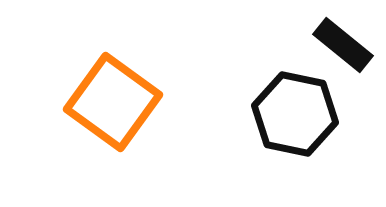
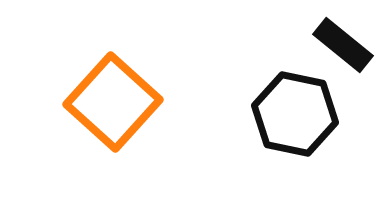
orange square: rotated 6 degrees clockwise
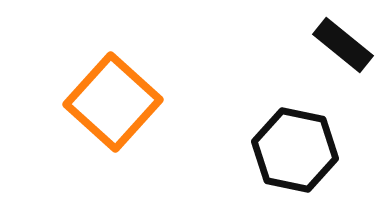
black hexagon: moved 36 px down
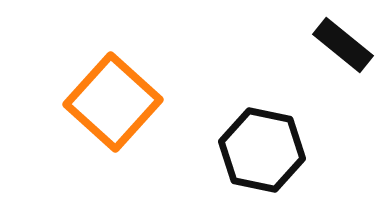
black hexagon: moved 33 px left
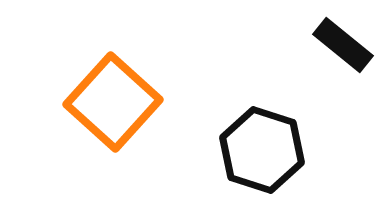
black hexagon: rotated 6 degrees clockwise
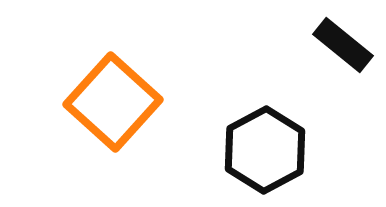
black hexagon: moved 3 px right; rotated 14 degrees clockwise
